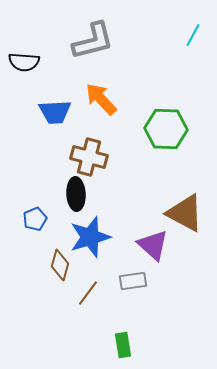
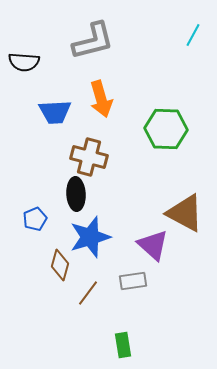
orange arrow: rotated 153 degrees counterclockwise
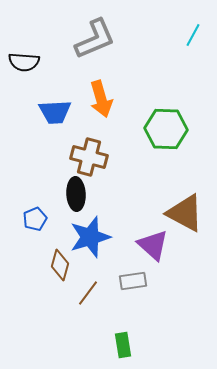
gray L-shape: moved 2 px right, 2 px up; rotated 9 degrees counterclockwise
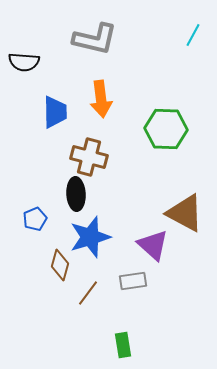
gray L-shape: rotated 36 degrees clockwise
orange arrow: rotated 9 degrees clockwise
blue trapezoid: rotated 88 degrees counterclockwise
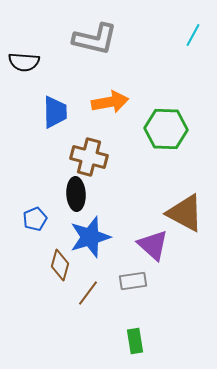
orange arrow: moved 9 px right, 3 px down; rotated 93 degrees counterclockwise
green rectangle: moved 12 px right, 4 px up
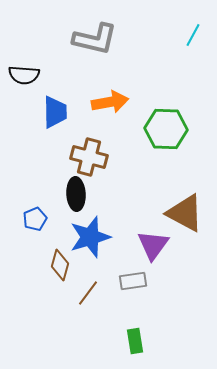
black semicircle: moved 13 px down
purple triangle: rotated 24 degrees clockwise
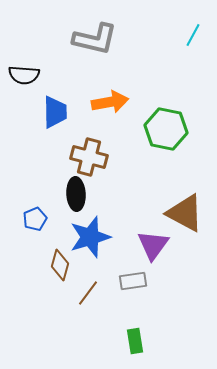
green hexagon: rotated 9 degrees clockwise
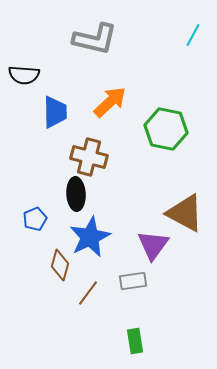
orange arrow: rotated 33 degrees counterclockwise
blue star: rotated 9 degrees counterclockwise
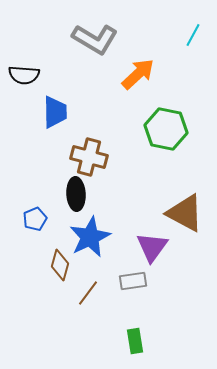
gray L-shape: rotated 18 degrees clockwise
orange arrow: moved 28 px right, 28 px up
purple triangle: moved 1 px left, 2 px down
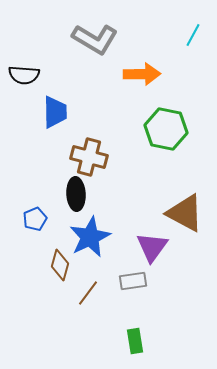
orange arrow: moved 4 px right; rotated 42 degrees clockwise
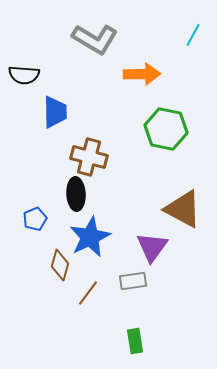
brown triangle: moved 2 px left, 4 px up
